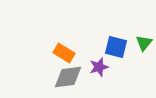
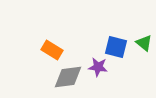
green triangle: rotated 30 degrees counterclockwise
orange rectangle: moved 12 px left, 3 px up
purple star: moved 1 px left; rotated 24 degrees clockwise
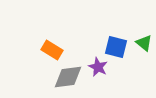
purple star: rotated 18 degrees clockwise
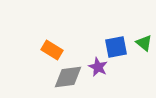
blue square: rotated 25 degrees counterclockwise
